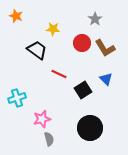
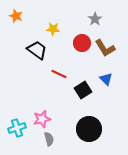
cyan cross: moved 30 px down
black circle: moved 1 px left, 1 px down
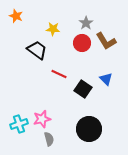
gray star: moved 9 px left, 4 px down
brown L-shape: moved 1 px right, 7 px up
black square: moved 1 px up; rotated 24 degrees counterclockwise
cyan cross: moved 2 px right, 4 px up
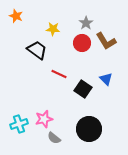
pink star: moved 2 px right
gray semicircle: moved 5 px right, 1 px up; rotated 144 degrees clockwise
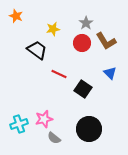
yellow star: rotated 16 degrees counterclockwise
blue triangle: moved 4 px right, 6 px up
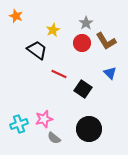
yellow star: moved 1 px down; rotated 16 degrees counterclockwise
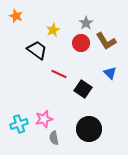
red circle: moved 1 px left
gray semicircle: rotated 40 degrees clockwise
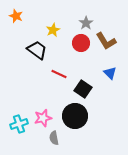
pink star: moved 1 px left, 1 px up
black circle: moved 14 px left, 13 px up
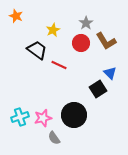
red line: moved 9 px up
black square: moved 15 px right; rotated 24 degrees clockwise
black circle: moved 1 px left, 1 px up
cyan cross: moved 1 px right, 7 px up
gray semicircle: rotated 24 degrees counterclockwise
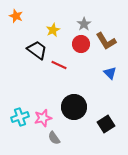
gray star: moved 2 px left, 1 px down
red circle: moved 1 px down
black square: moved 8 px right, 35 px down
black circle: moved 8 px up
